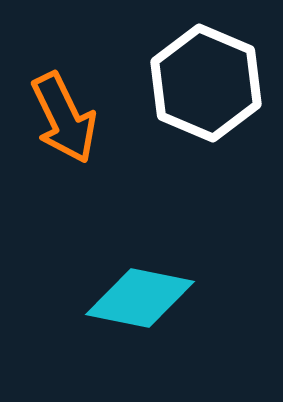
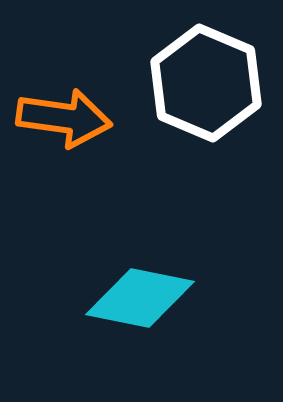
orange arrow: rotated 56 degrees counterclockwise
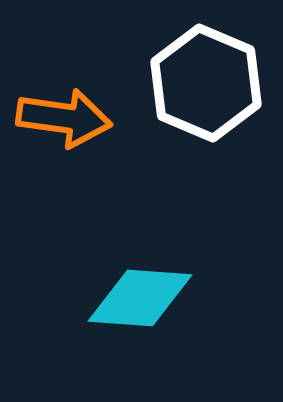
cyan diamond: rotated 7 degrees counterclockwise
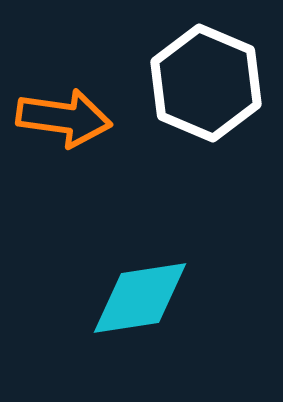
cyan diamond: rotated 13 degrees counterclockwise
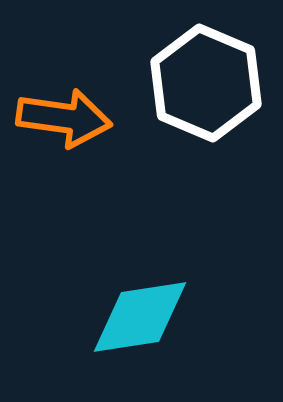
cyan diamond: moved 19 px down
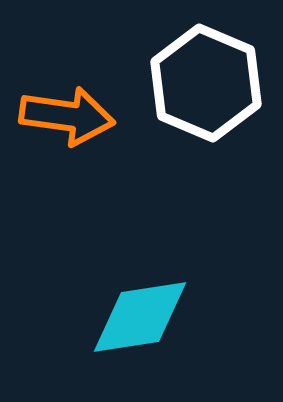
orange arrow: moved 3 px right, 2 px up
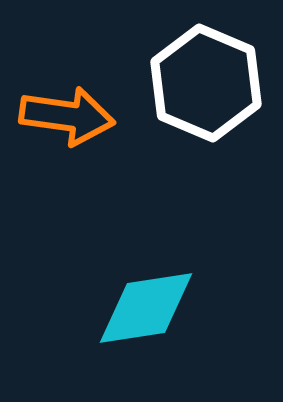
cyan diamond: moved 6 px right, 9 px up
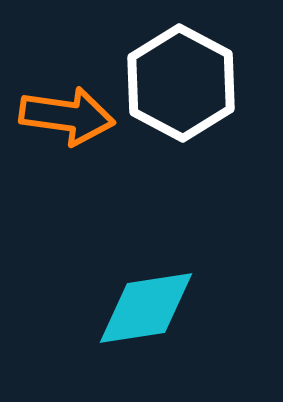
white hexagon: moved 25 px left; rotated 5 degrees clockwise
